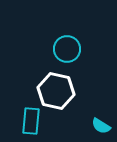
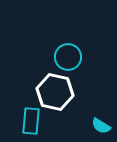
cyan circle: moved 1 px right, 8 px down
white hexagon: moved 1 px left, 1 px down
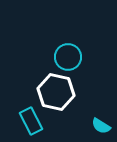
white hexagon: moved 1 px right
cyan rectangle: rotated 32 degrees counterclockwise
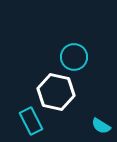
cyan circle: moved 6 px right
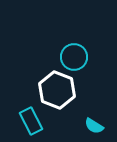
white hexagon: moved 1 px right, 2 px up; rotated 9 degrees clockwise
cyan semicircle: moved 7 px left
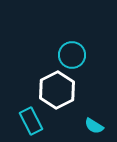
cyan circle: moved 2 px left, 2 px up
white hexagon: rotated 12 degrees clockwise
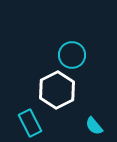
cyan rectangle: moved 1 px left, 2 px down
cyan semicircle: rotated 18 degrees clockwise
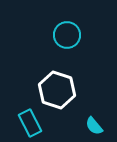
cyan circle: moved 5 px left, 20 px up
white hexagon: rotated 15 degrees counterclockwise
